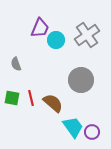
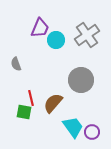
green square: moved 12 px right, 14 px down
brown semicircle: rotated 90 degrees counterclockwise
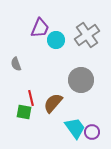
cyan trapezoid: moved 2 px right, 1 px down
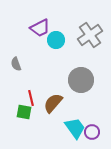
purple trapezoid: rotated 40 degrees clockwise
gray cross: moved 3 px right
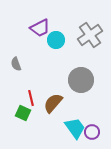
green square: moved 1 px left, 1 px down; rotated 14 degrees clockwise
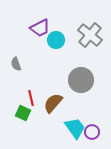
gray cross: rotated 15 degrees counterclockwise
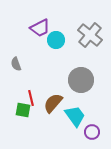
green square: moved 3 px up; rotated 14 degrees counterclockwise
cyan trapezoid: moved 12 px up
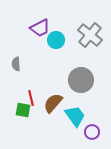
gray semicircle: rotated 16 degrees clockwise
